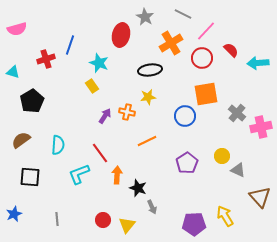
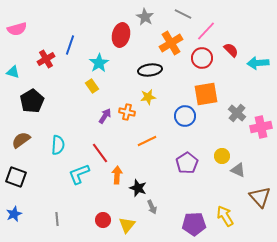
red cross at (46, 59): rotated 12 degrees counterclockwise
cyan star at (99, 63): rotated 18 degrees clockwise
black square at (30, 177): moved 14 px left; rotated 15 degrees clockwise
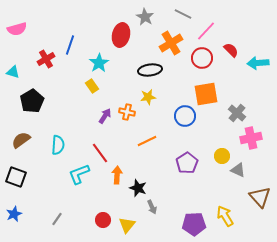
pink cross at (261, 127): moved 10 px left, 11 px down
gray line at (57, 219): rotated 40 degrees clockwise
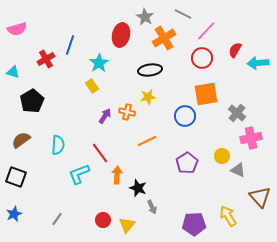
orange cross at (171, 43): moved 7 px left, 5 px up
red semicircle at (231, 50): moved 4 px right; rotated 105 degrees counterclockwise
yellow arrow at (225, 216): moved 3 px right
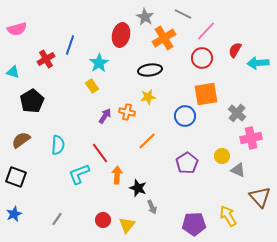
orange line at (147, 141): rotated 18 degrees counterclockwise
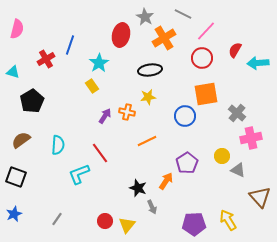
pink semicircle at (17, 29): rotated 60 degrees counterclockwise
orange line at (147, 141): rotated 18 degrees clockwise
orange arrow at (117, 175): moved 49 px right, 6 px down; rotated 30 degrees clockwise
yellow arrow at (228, 216): moved 4 px down
red circle at (103, 220): moved 2 px right, 1 px down
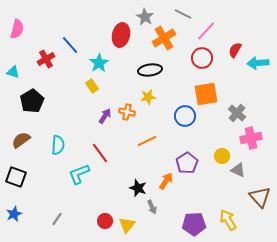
blue line at (70, 45): rotated 60 degrees counterclockwise
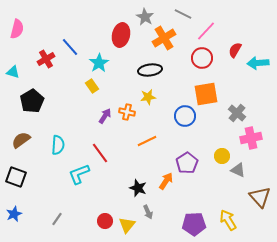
blue line at (70, 45): moved 2 px down
gray arrow at (152, 207): moved 4 px left, 5 px down
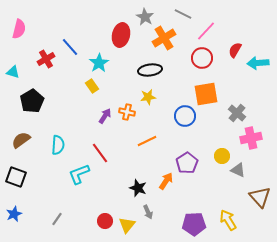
pink semicircle at (17, 29): moved 2 px right
